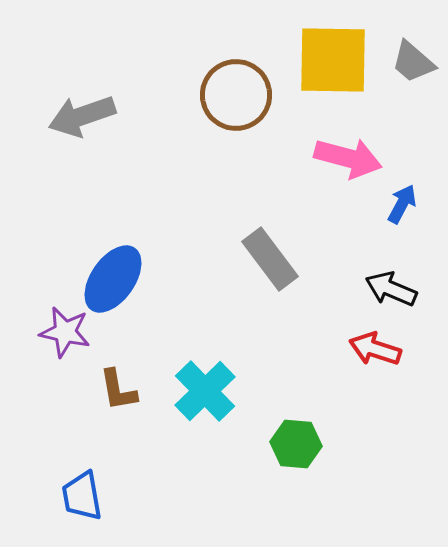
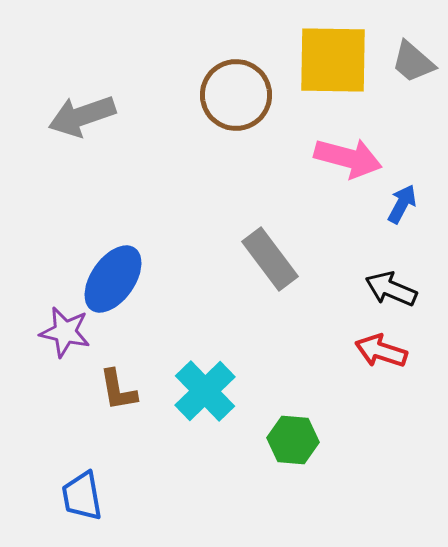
red arrow: moved 6 px right, 2 px down
green hexagon: moved 3 px left, 4 px up
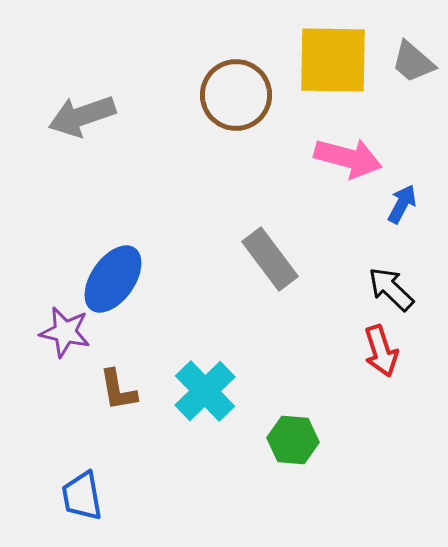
black arrow: rotated 21 degrees clockwise
red arrow: rotated 126 degrees counterclockwise
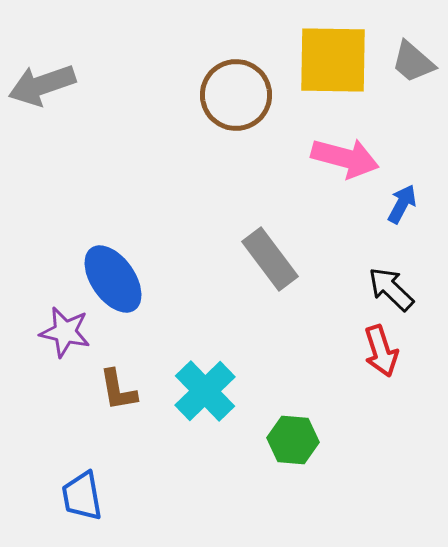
gray arrow: moved 40 px left, 31 px up
pink arrow: moved 3 px left
blue ellipse: rotated 70 degrees counterclockwise
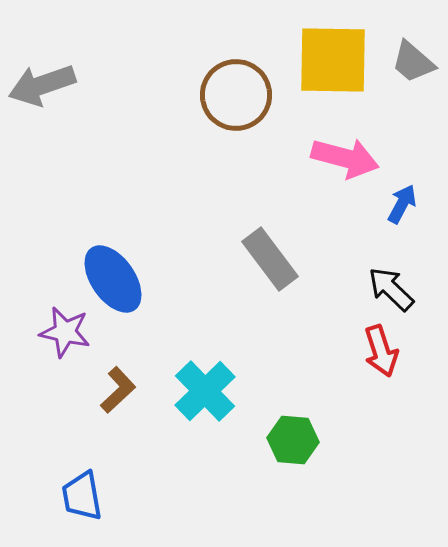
brown L-shape: rotated 123 degrees counterclockwise
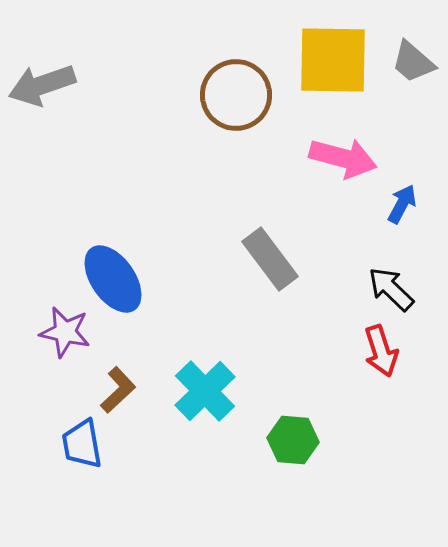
pink arrow: moved 2 px left
blue trapezoid: moved 52 px up
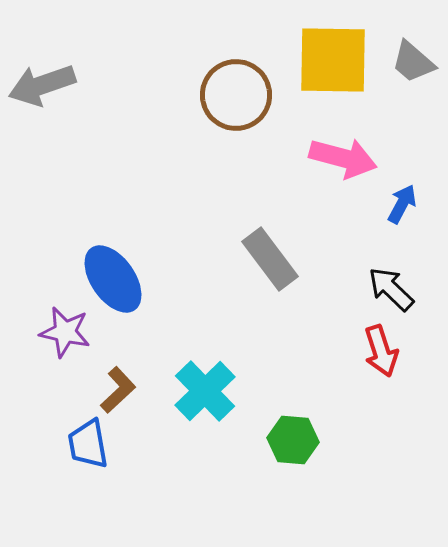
blue trapezoid: moved 6 px right
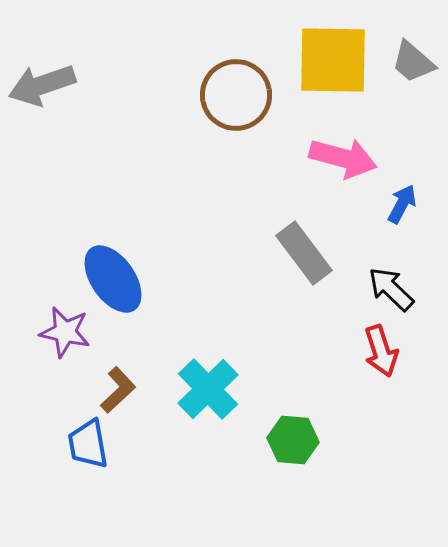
gray rectangle: moved 34 px right, 6 px up
cyan cross: moved 3 px right, 2 px up
